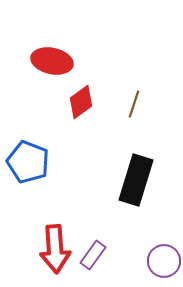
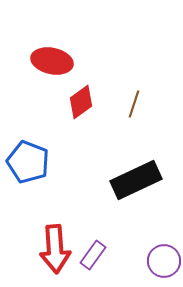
black rectangle: rotated 48 degrees clockwise
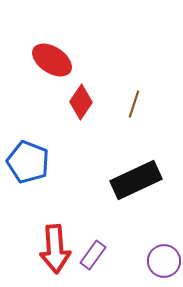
red ellipse: moved 1 px up; rotated 21 degrees clockwise
red diamond: rotated 20 degrees counterclockwise
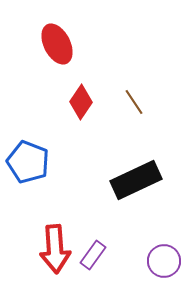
red ellipse: moved 5 px right, 16 px up; rotated 30 degrees clockwise
brown line: moved 2 px up; rotated 52 degrees counterclockwise
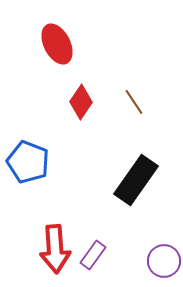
black rectangle: rotated 30 degrees counterclockwise
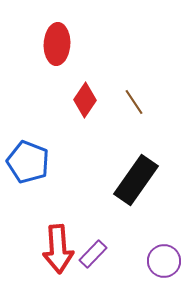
red ellipse: rotated 30 degrees clockwise
red diamond: moved 4 px right, 2 px up
red arrow: moved 3 px right
purple rectangle: moved 1 px up; rotated 8 degrees clockwise
